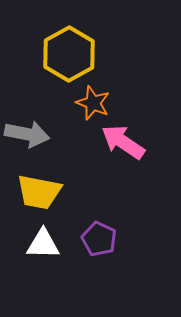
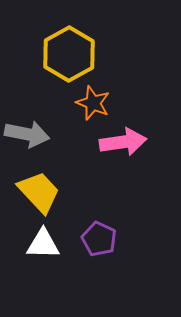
pink arrow: rotated 138 degrees clockwise
yellow trapezoid: rotated 144 degrees counterclockwise
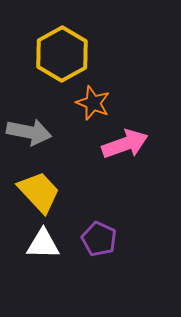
yellow hexagon: moved 7 px left
gray arrow: moved 2 px right, 2 px up
pink arrow: moved 2 px right, 2 px down; rotated 12 degrees counterclockwise
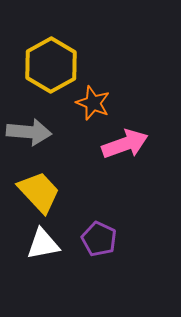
yellow hexagon: moved 11 px left, 11 px down
gray arrow: rotated 6 degrees counterclockwise
white triangle: rotated 12 degrees counterclockwise
